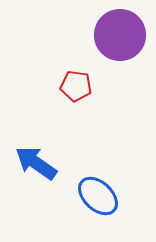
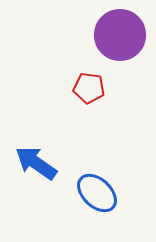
red pentagon: moved 13 px right, 2 px down
blue ellipse: moved 1 px left, 3 px up
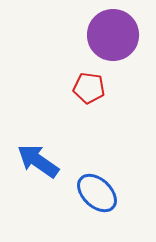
purple circle: moved 7 px left
blue arrow: moved 2 px right, 2 px up
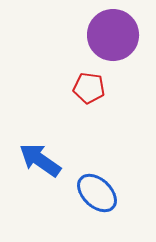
blue arrow: moved 2 px right, 1 px up
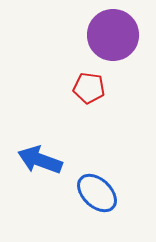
blue arrow: rotated 15 degrees counterclockwise
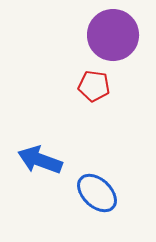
red pentagon: moved 5 px right, 2 px up
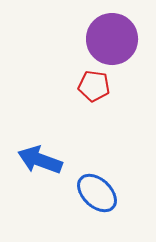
purple circle: moved 1 px left, 4 px down
